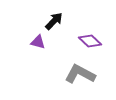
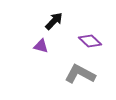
purple triangle: moved 3 px right, 4 px down
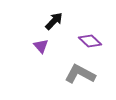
purple triangle: rotated 35 degrees clockwise
